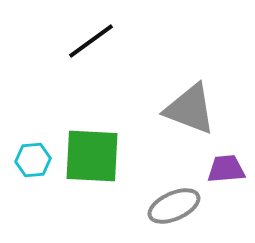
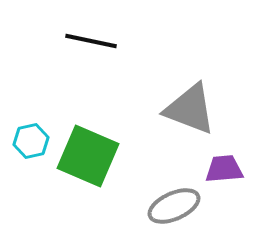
black line: rotated 48 degrees clockwise
green square: moved 4 px left; rotated 20 degrees clockwise
cyan hexagon: moved 2 px left, 19 px up; rotated 8 degrees counterclockwise
purple trapezoid: moved 2 px left
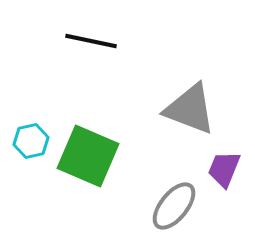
purple trapezoid: rotated 63 degrees counterclockwise
gray ellipse: rotated 27 degrees counterclockwise
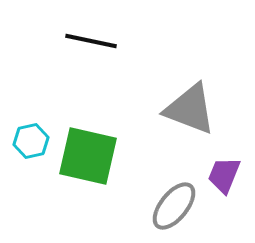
green square: rotated 10 degrees counterclockwise
purple trapezoid: moved 6 px down
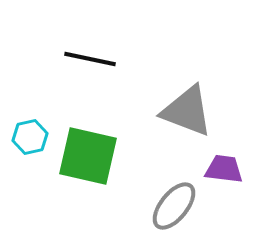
black line: moved 1 px left, 18 px down
gray triangle: moved 3 px left, 2 px down
cyan hexagon: moved 1 px left, 4 px up
purple trapezoid: moved 6 px up; rotated 75 degrees clockwise
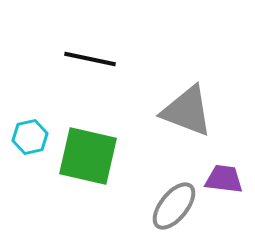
purple trapezoid: moved 10 px down
